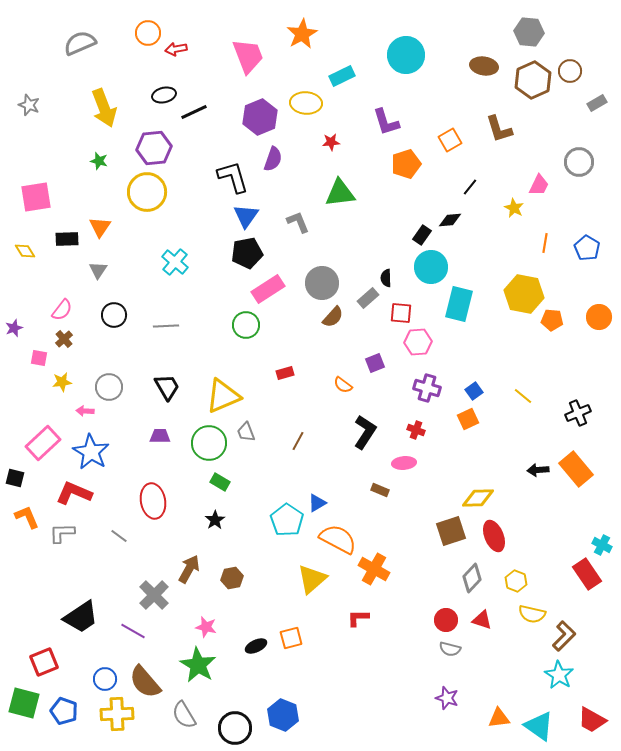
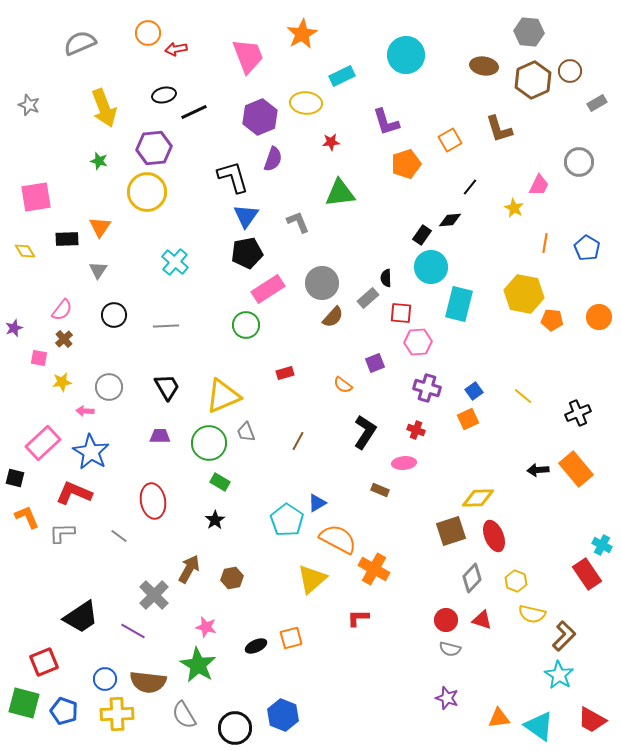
brown semicircle at (145, 682): moved 3 px right; rotated 42 degrees counterclockwise
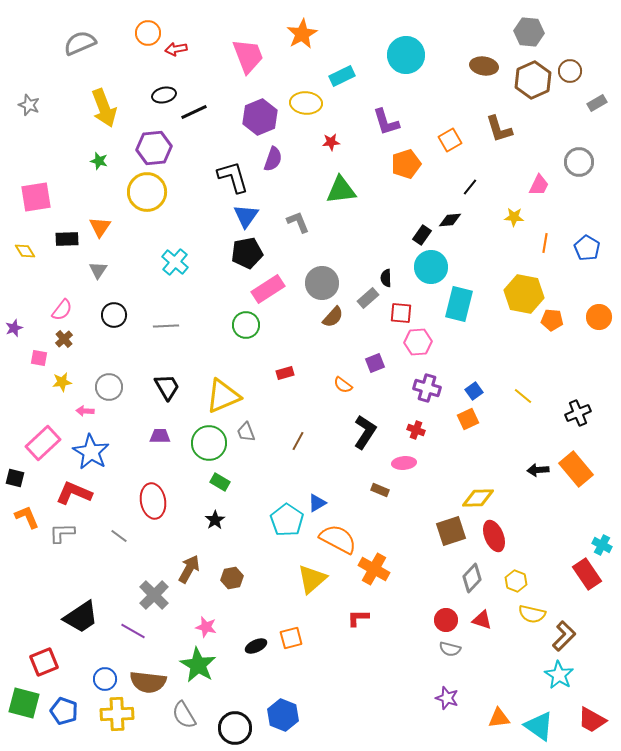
green triangle at (340, 193): moved 1 px right, 3 px up
yellow star at (514, 208): moved 9 px down; rotated 24 degrees counterclockwise
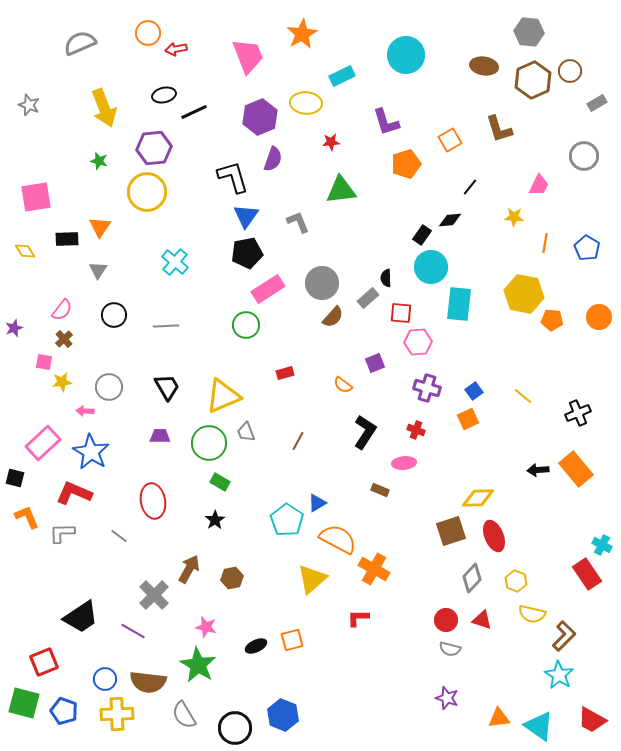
gray circle at (579, 162): moved 5 px right, 6 px up
cyan rectangle at (459, 304): rotated 8 degrees counterclockwise
pink square at (39, 358): moved 5 px right, 4 px down
orange square at (291, 638): moved 1 px right, 2 px down
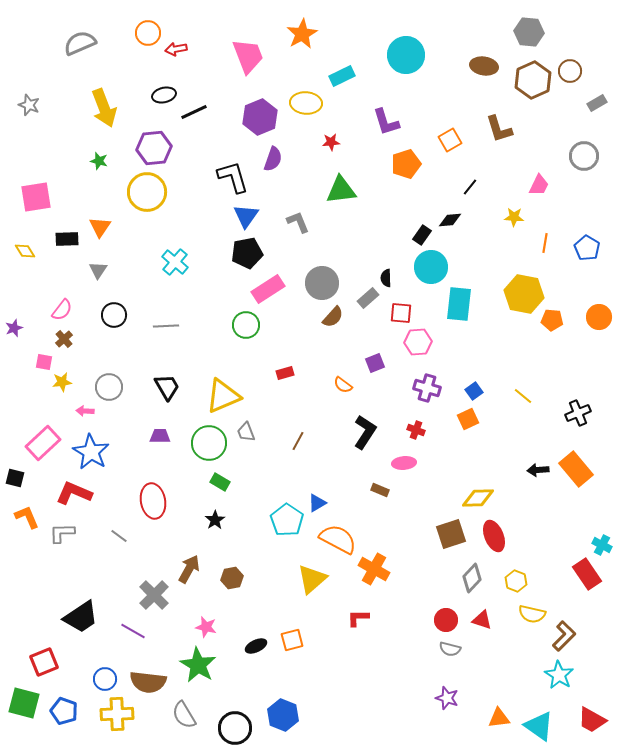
brown square at (451, 531): moved 3 px down
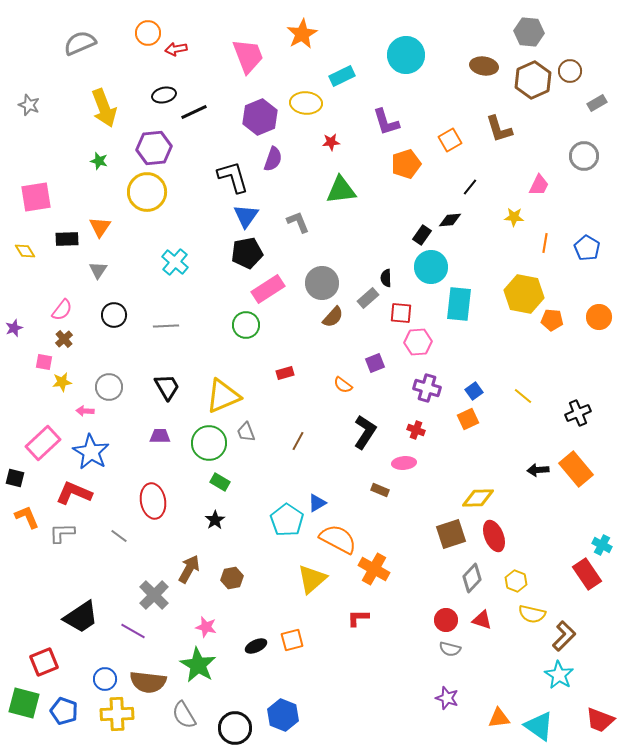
red trapezoid at (592, 720): moved 8 px right; rotated 8 degrees counterclockwise
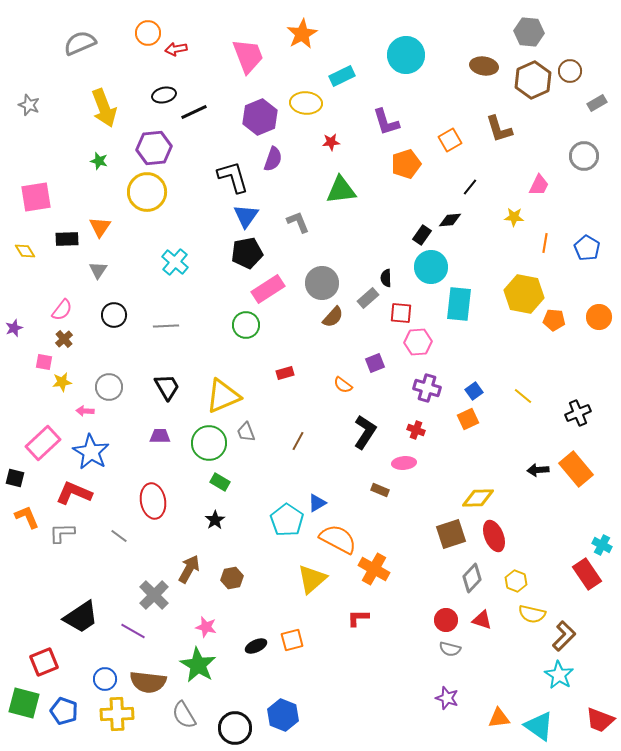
orange pentagon at (552, 320): moved 2 px right
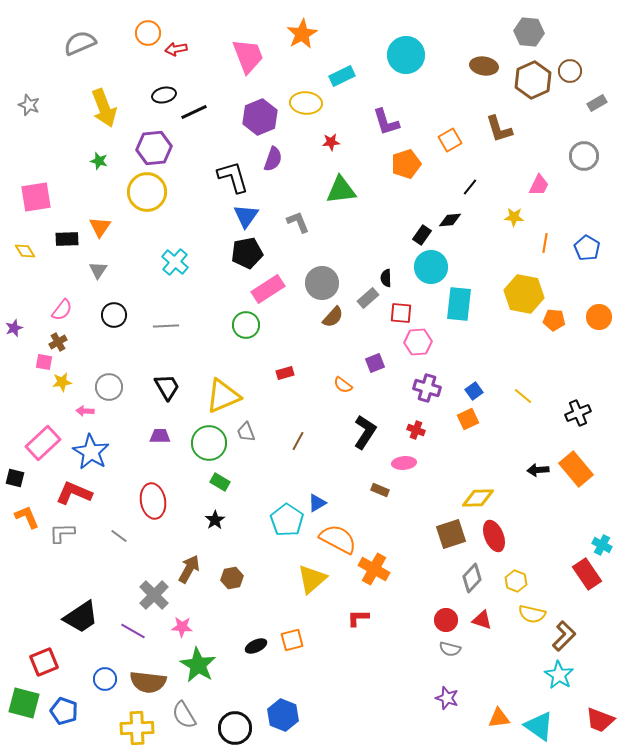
brown cross at (64, 339): moved 6 px left, 3 px down; rotated 12 degrees clockwise
pink star at (206, 627): moved 24 px left; rotated 10 degrees counterclockwise
yellow cross at (117, 714): moved 20 px right, 14 px down
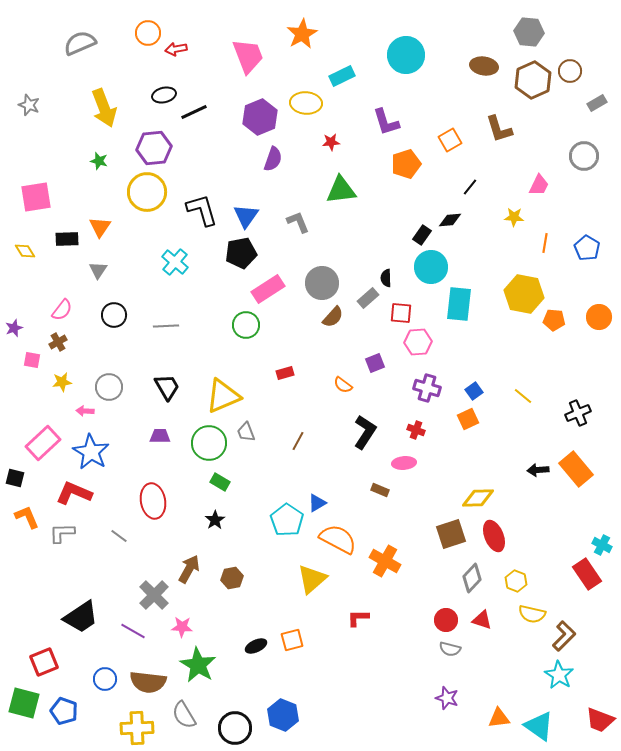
black L-shape at (233, 177): moved 31 px left, 33 px down
black pentagon at (247, 253): moved 6 px left
pink square at (44, 362): moved 12 px left, 2 px up
orange cross at (374, 569): moved 11 px right, 8 px up
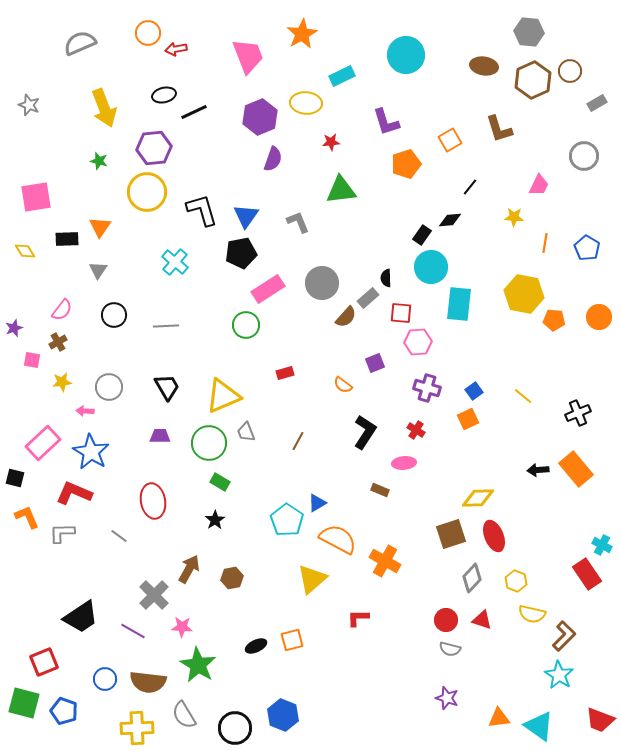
brown semicircle at (333, 317): moved 13 px right
red cross at (416, 430): rotated 12 degrees clockwise
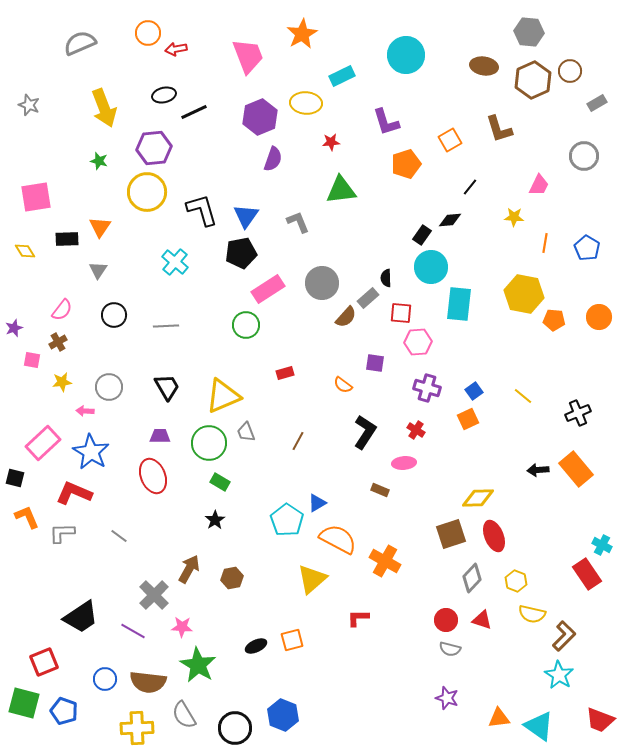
purple square at (375, 363): rotated 30 degrees clockwise
red ellipse at (153, 501): moved 25 px up; rotated 12 degrees counterclockwise
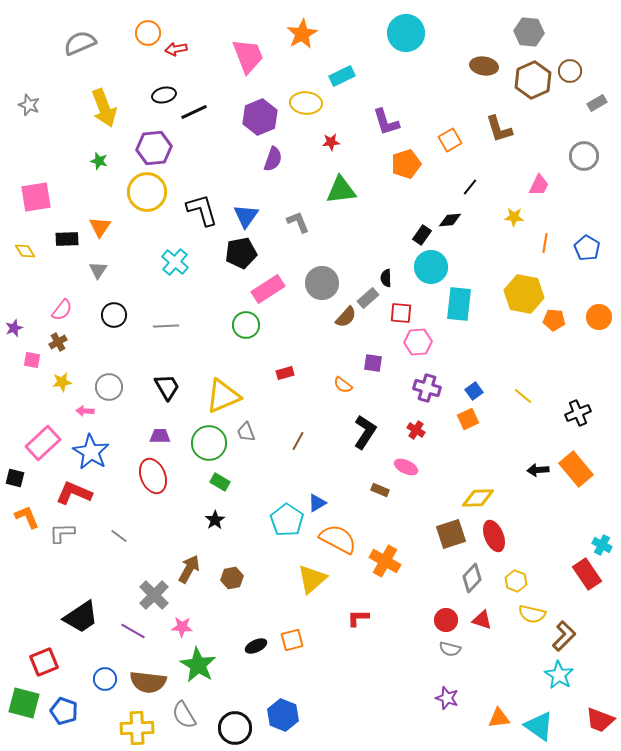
cyan circle at (406, 55): moved 22 px up
purple square at (375, 363): moved 2 px left
pink ellipse at (404, 463): moved 2 px right, 4 px down; rotated 30 degrees clockwise
